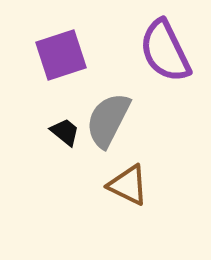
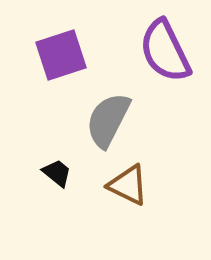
black trapezoid: moved 8 px left, 41 px down
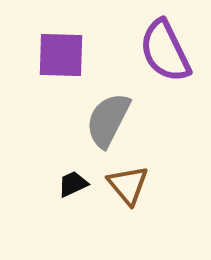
purple square: rotated 20 degrees clockwise
black trapezoid: moved 16 px right, 11 px down; rotated 64 degrees counterclockwise
brown triangle: rotated 24 degrees clockwise
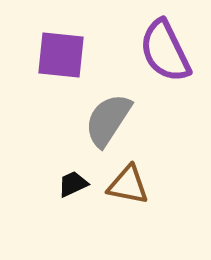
purple square: rotated 4 degrees clockwise
gray semicircle: rotated 6 degrees clockwise
brown triangle: rotated 39 degrees counterclockwise
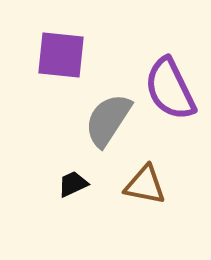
purple semicircle: moved 5 px right, 38 px down
brown triangle: moved 17 px right
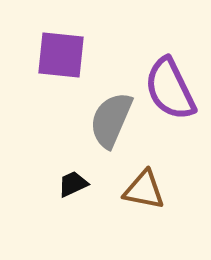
gray semicircle: moved 3 px right; rotated 10 degrees counterclockwise
brown triangle: moved 1 px left, 5 px down
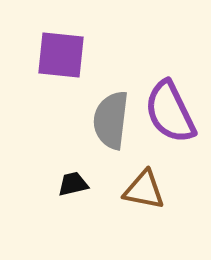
purple semicircle: moved 23 px down
gray semicircle: rotated 16 degrees counterclockwise
black trapezoid: rotated 12 degrees clockwise
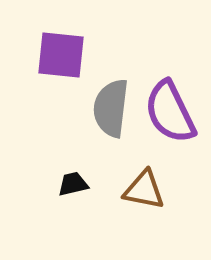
gray semicircle: moved 12 px up
